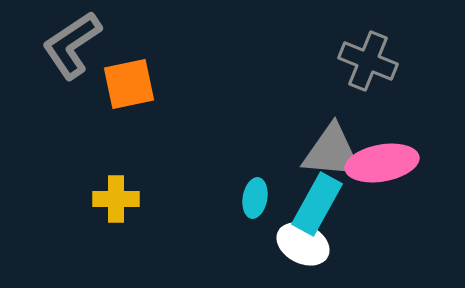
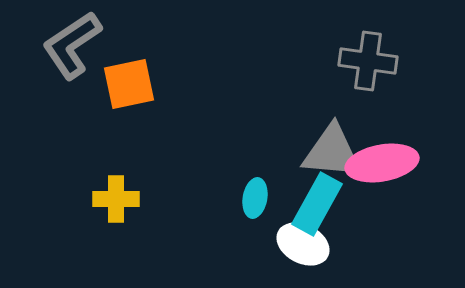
gray cross: rotated 14 degrees counterclockwise
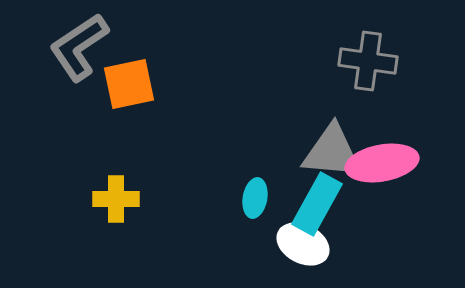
gray L-shape: moved 7 px right, 2 px down
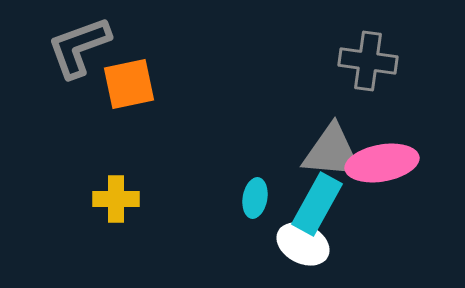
gray L-shape: rotated 14 degrees clockwise
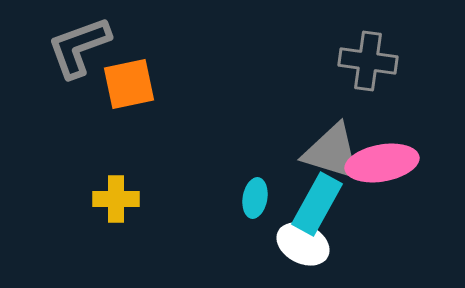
gray triangle: rotated 12 degrees clockwise
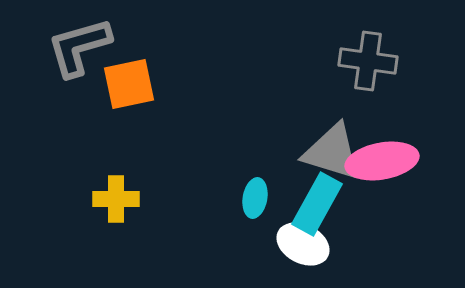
gray L-shape: rotated 4 degrees clockwise
pink ellipse: moved 2 px up
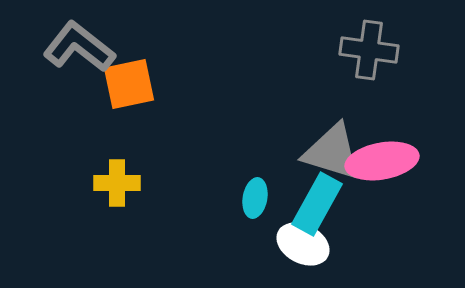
gray L-shape: rotated 54 degrees clockwise
gray cross: moved 1 px right, 11 px up
yellow cross: moved 1 px right, 16 px up
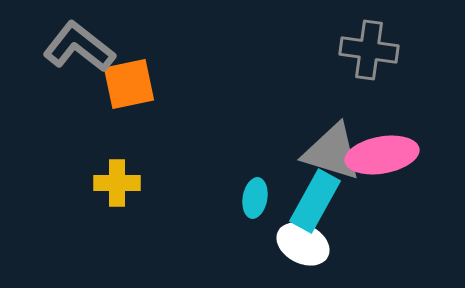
pink ellipse: moved 6 px up
cyan rectangle: moved 2 px left, 3 px up
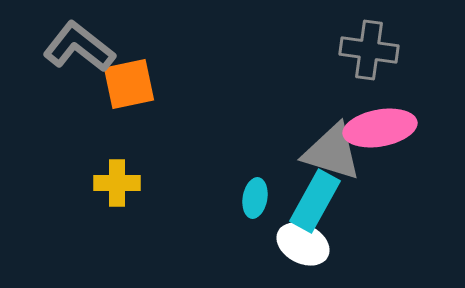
pink ellipse: moved 2 px left, 27 px up
